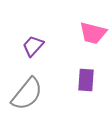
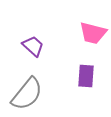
purple trapezoid: rotated 90 degrees clockwise
purple rectangle: moved 4 px up
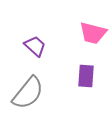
purple trapezoid: moved 2 px right
gray semicircle: moved 1 px right, 1 px up
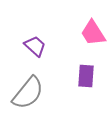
pink trapezoid: rotated 44 degrees clockwise
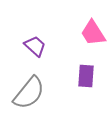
gray semicircle: moved 1 px right
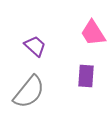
gray semicircle: moved 1 px up
